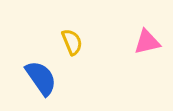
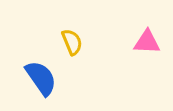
pink triangle: rotated 16 degrees clockwise
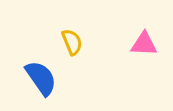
pink triangle: moved 3 px left, 2 px down
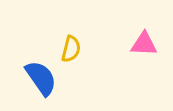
yellow semicircle: moved 1 px left, 7 px down; rotated 36 degrees clockwise
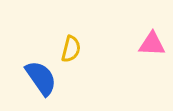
pink triangle: moved 8 px right
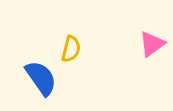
pink triangle: rotated 40 degrees counterclockwise
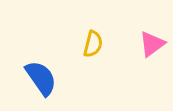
yellow semicircle: moved 22 px right, 5 px up
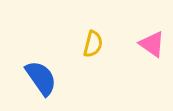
pink triangle: rotated 48 degrees counterclockwise
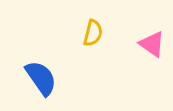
yellow semicircle: moved 11 px up
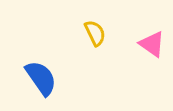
yellow semicircle: moved 2 px right; rotated 40 degrees counterclockwise
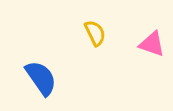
pink triangle: rotated 16 degrees counterclockwise
